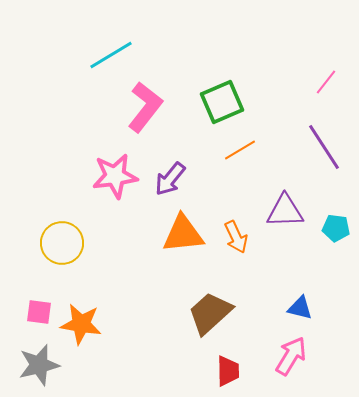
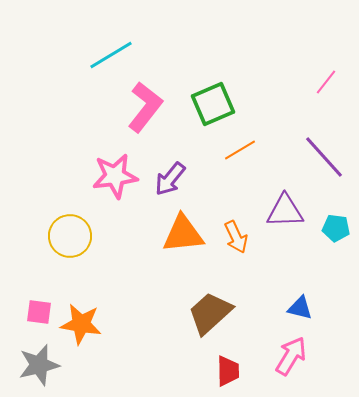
green square: moved 9 px left, 2 px down
purple line: moved 10 px down; rotated 9 degrees counterclockwise
yellow circle: moved 8 px right, 7 px up
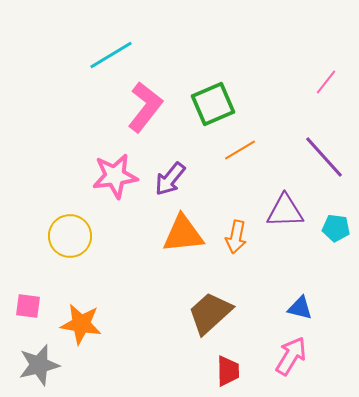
orange arrow: rotated 36 degrees clockwise
pink square: moved 11 px left, 6 px up
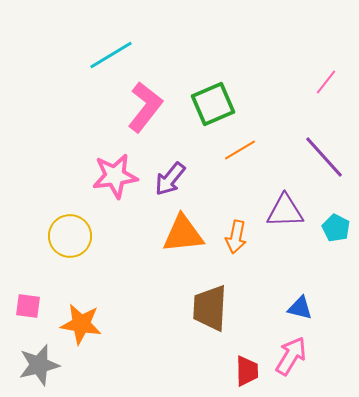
cyan pentagon: rotated 20 degrees clockwise
brown trapezoid: moved 5 px up; rotated 45 degrees counterclockwise
red trapezoid: moved 19 px right
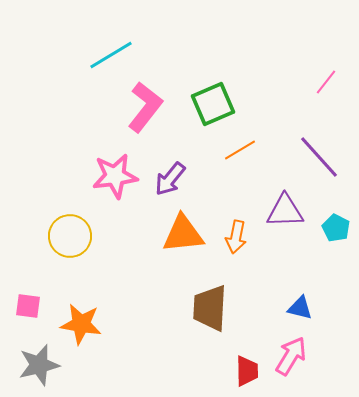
purple line: moved 5 px left
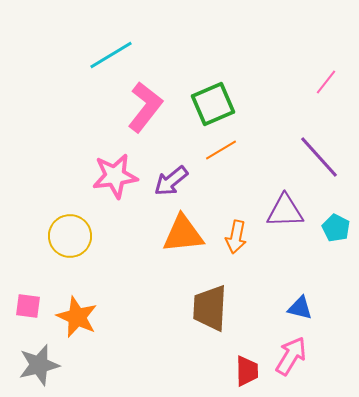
orange line: moved 19 px left
purple arrow: moved 1 px right, 2 px down; rotated 12 degrees clockwise
orange star: moved 4 px left, 7 px up; rotated 15 degrees clockwise
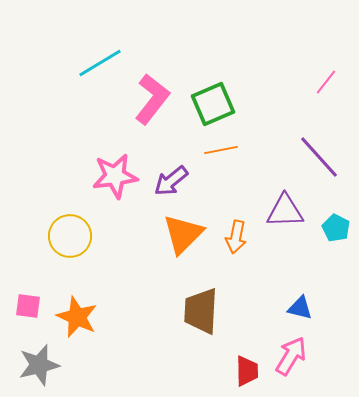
cyan line: moved 11 px left, 8 px down
pink L-shape: moved 7 px right, 8 px up
orange line: rotated 20 degrees clockwise
orange triangle: rotated 39 degrees counterclockwise
brown trapezoid: moved 9 px left, 3 px down
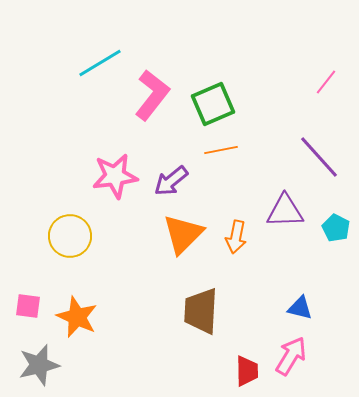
pink L-shape: moved 4 px up
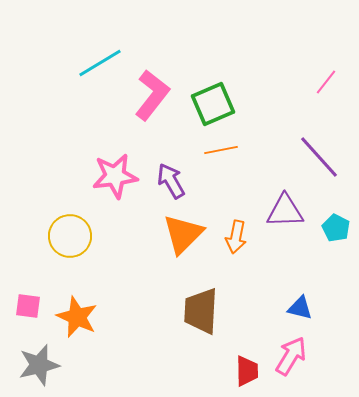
purple arrow: rotated 99 degrees clockwise
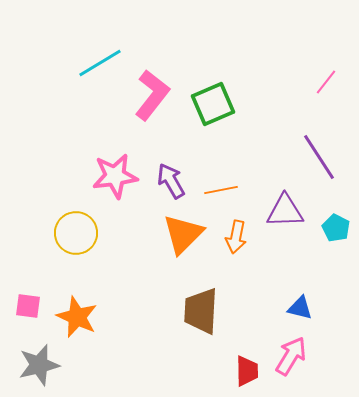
orange line: moved 40 px down
purple line: rotated 9 degrees clockwise
yellow circle: moved 6 px right, 3 px up
